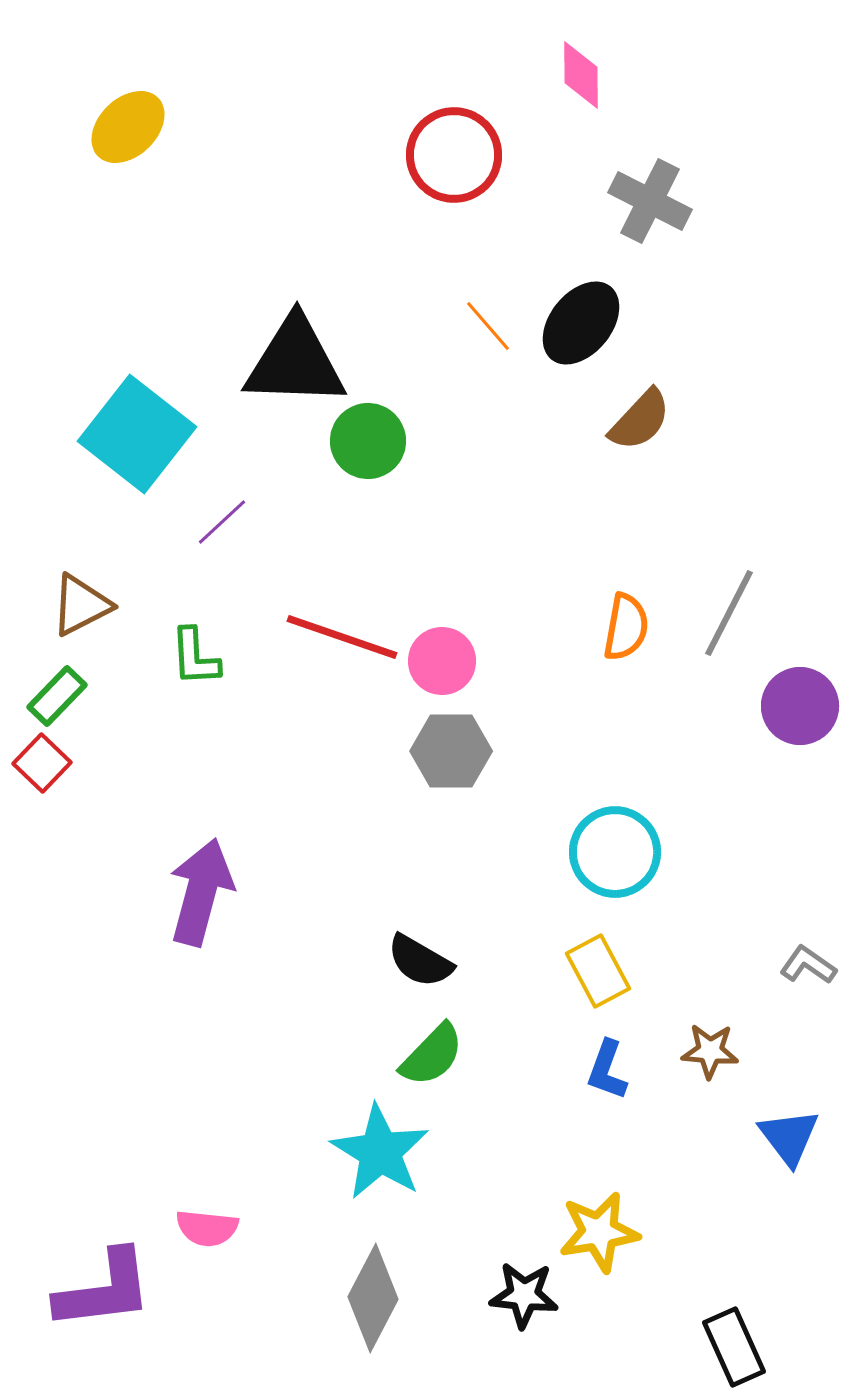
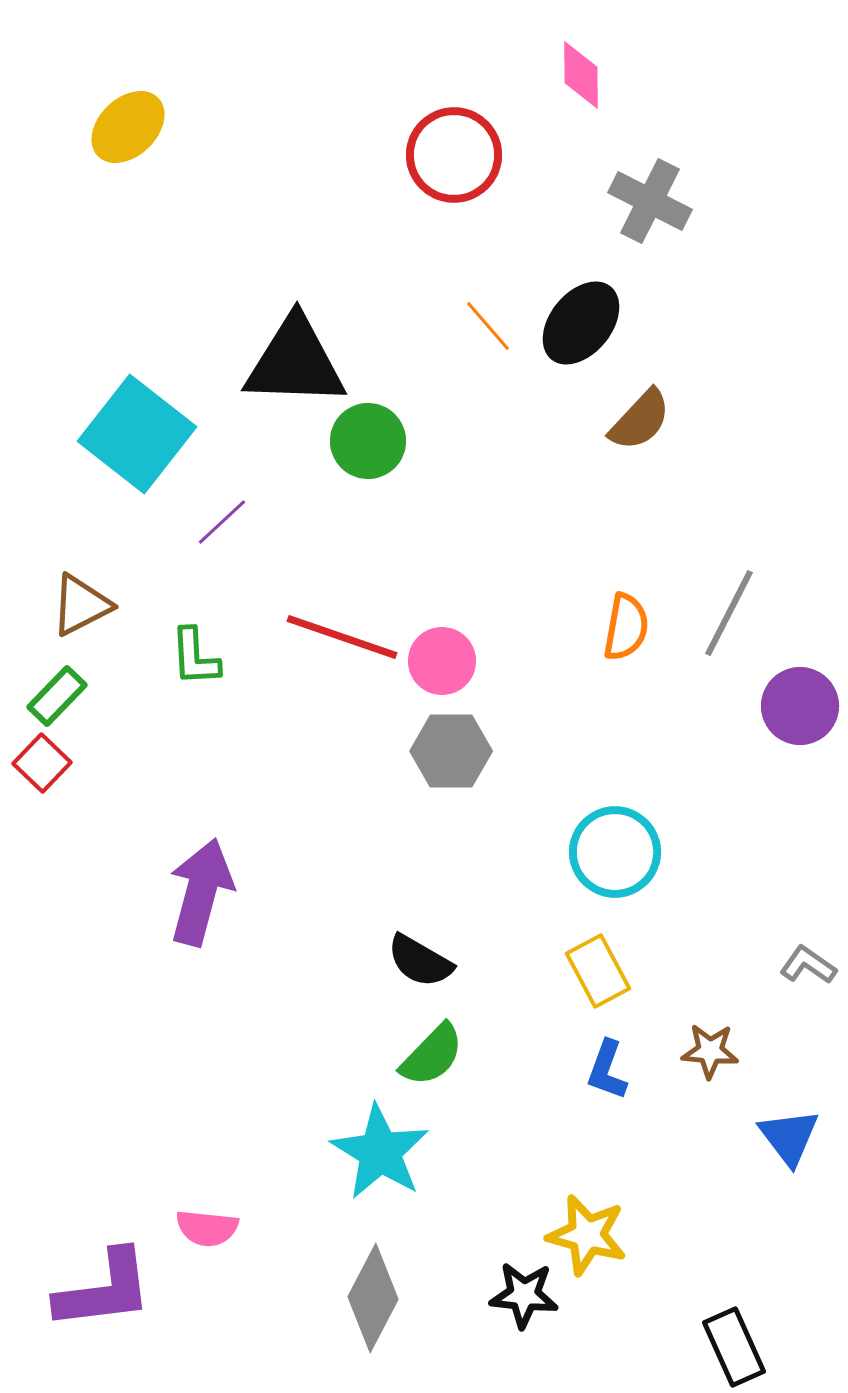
yellow star: moved 12 px left, 3 px down; rotated 24 degrees clockwise
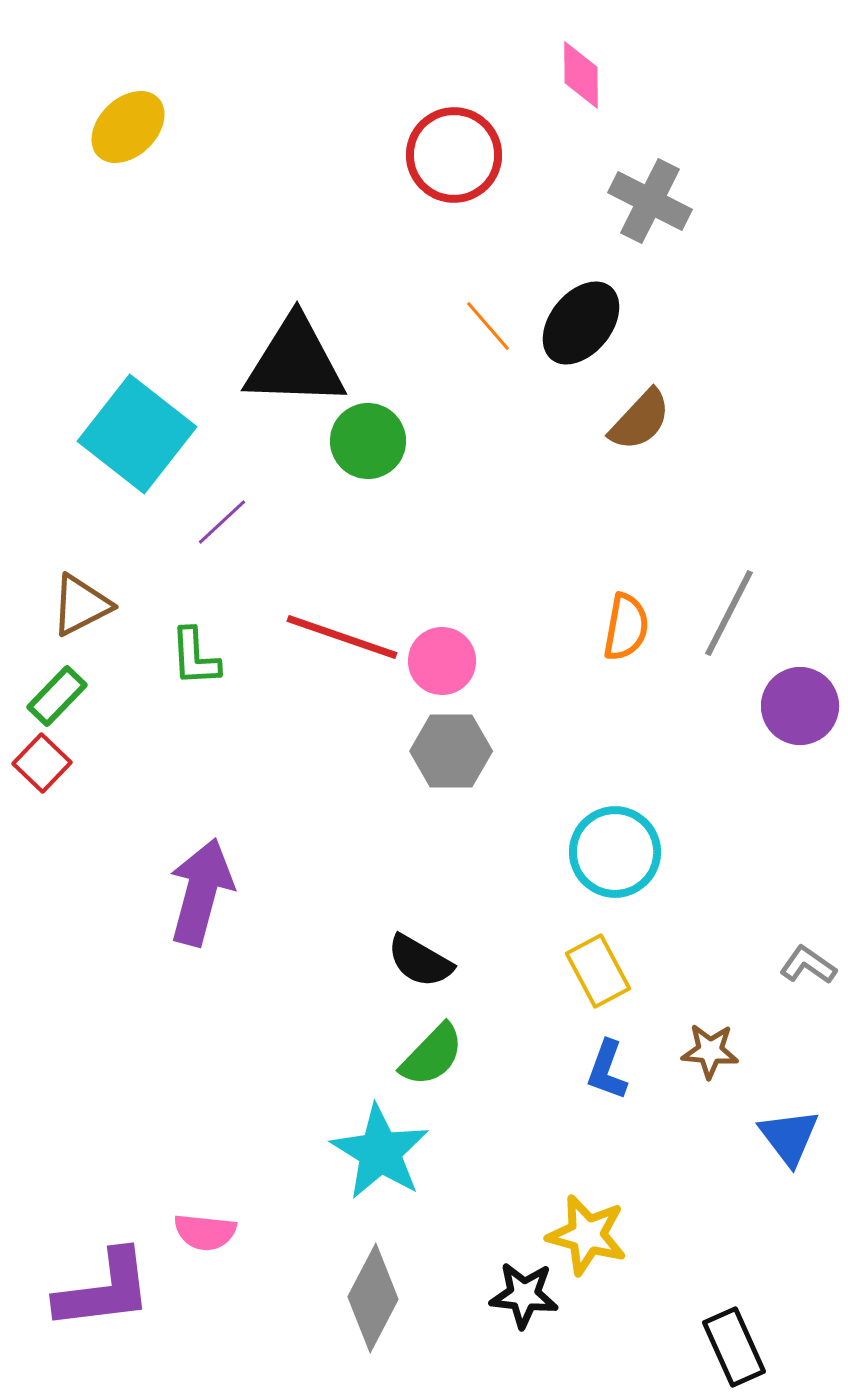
pink semicircle: moved 2 px left, 4 px down
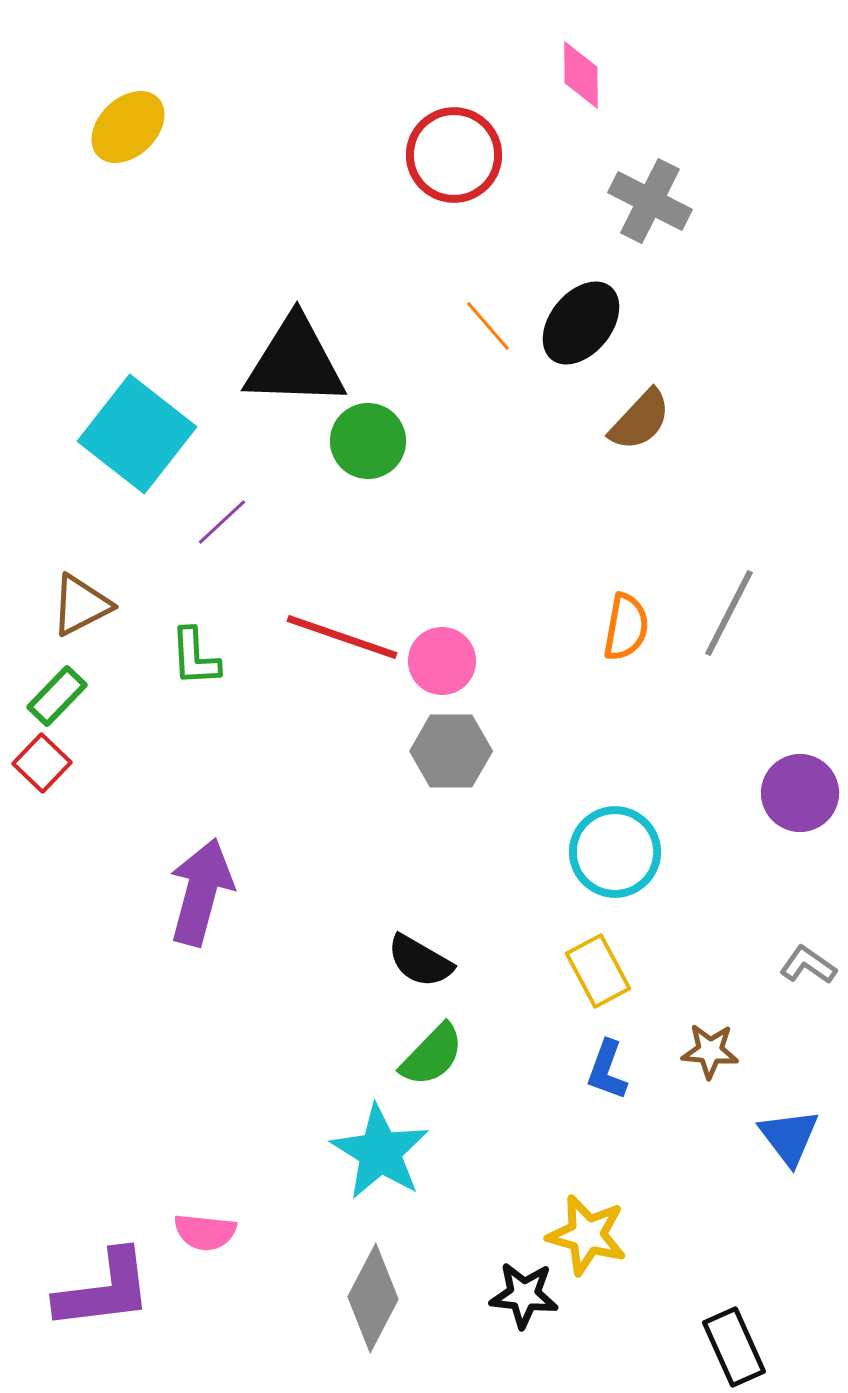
purple circle: moved 87 px down
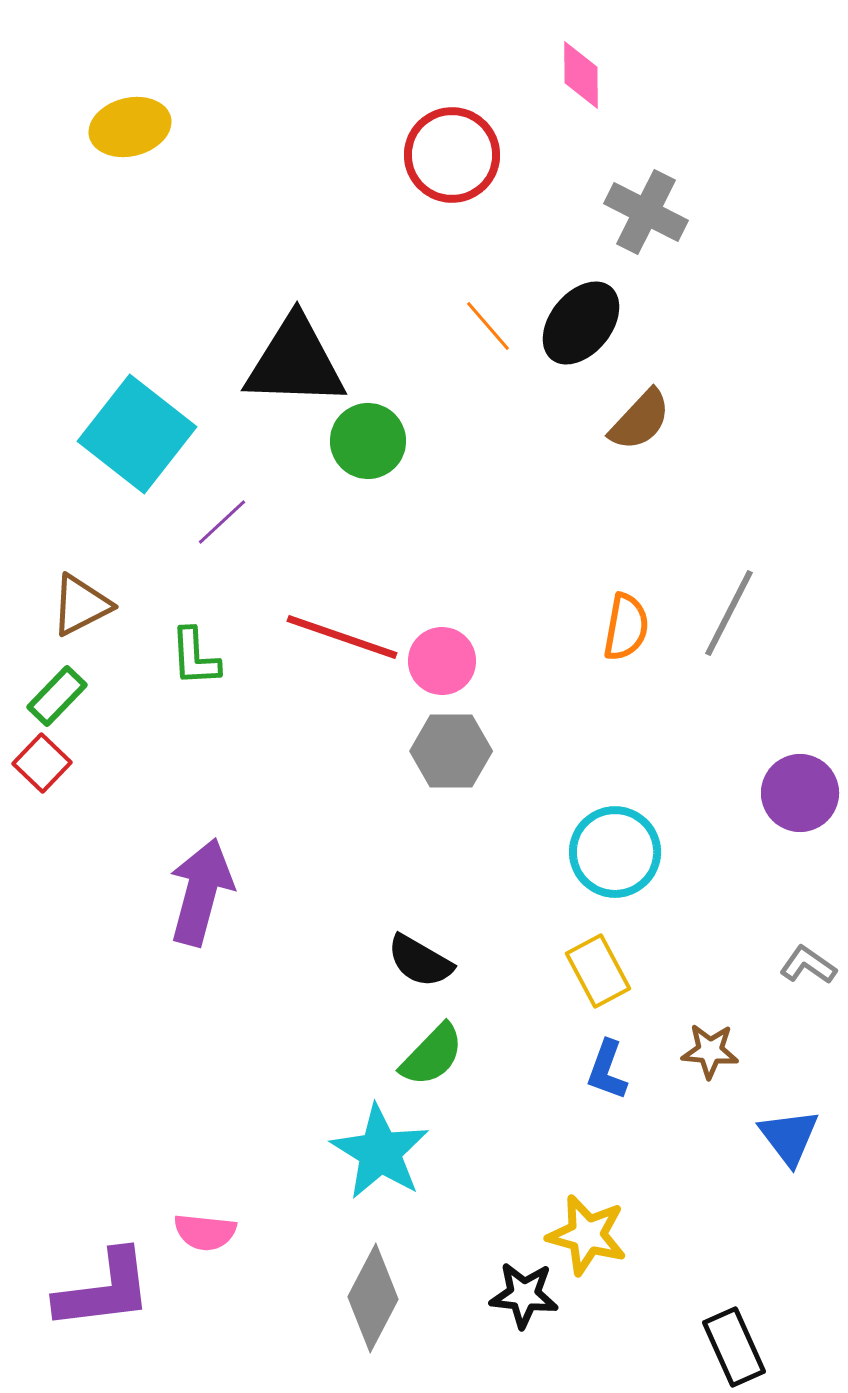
yellow ellipse: moved 2 px right; rotated 30 degrees clockwise
red circle: moved 2 px left
gray cross: moved 4 px left, 11 px down
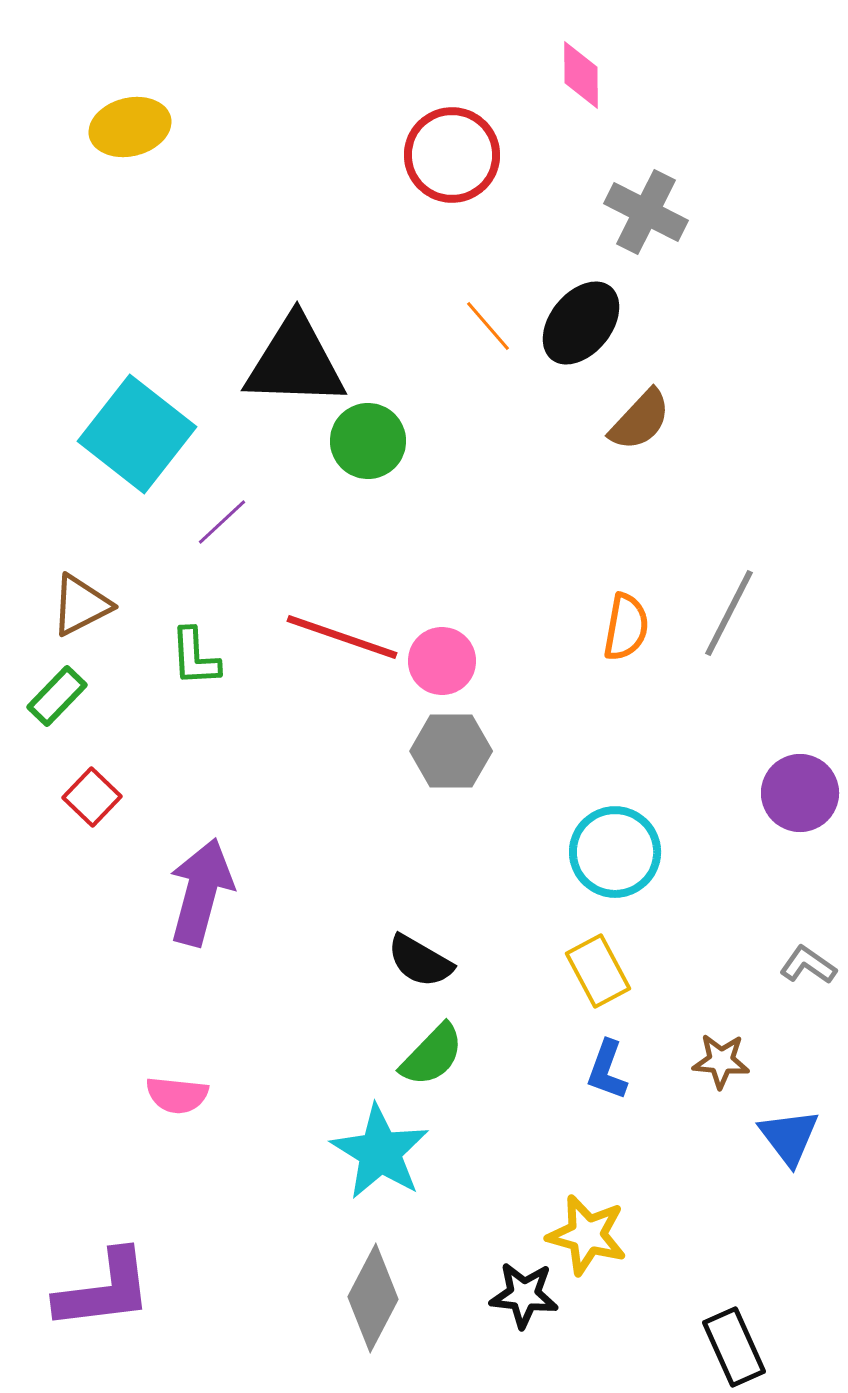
red square: moved 50 px right, 34 px down
brown star: moved 11 px right, 10 px down
pink semicircle: moved 28 px left, 137 px up
